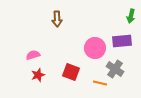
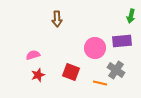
gray cross: moved 1 px right, 1 px down
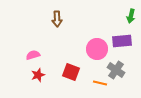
pink circle: moved 2 px right, 1 px down
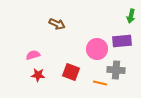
brown arrow: moved 5 px down; rotated 63 degrees counterclockwise
gray cross: rotated 30 degrees counterclockwise
red star: rotated 24 degrees clockwise
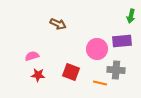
brown arrow: moved 1 px right
pink semicircle: moved 1 px left, 1 px down
